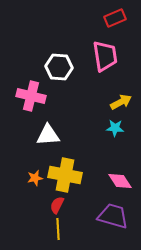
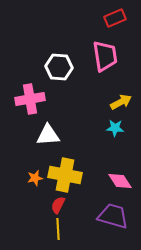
pink cross: moved 1 px left, 3 px down; rotated 24 degrees counterclockwise
red semicircle: moved 1 px right
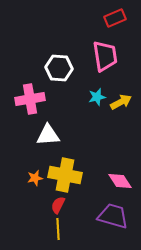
white hexagon: moved 1 px down
cyan star: moved 18 px left, 31 px up; rotated 18 degrees counterclockwise
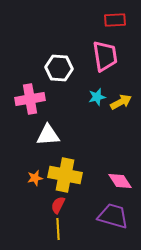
red rectangle: moved 2 px down; rotated 20 degrees clockwise
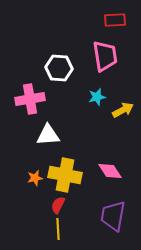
yellow arrow: moved 2 px right, 8 px down
pink diamond: moved 10 px left, 10 px up
purple trapezoid: rotated 96 degrees counterclockwise
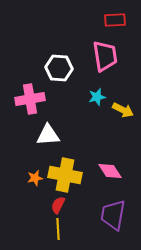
yellow arrow: rotated 55 degrees clockwise
purple trapezoid: moved 1 px up
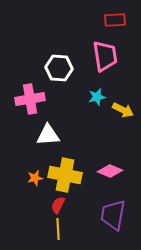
pink diamond: rotated 35 degrees counterclockwise
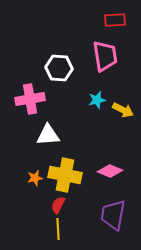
cyan star: moved 3 px down
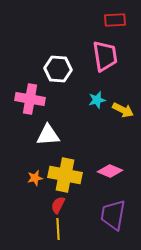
white hexagon: moved 1 px left, 1 px down
pink cross: rotated 20 degrees clockwise
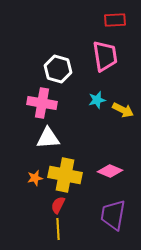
white hexagon: rotated 12 degrees clockwise
pink cross: moved 12 px right, 4 px down
white triangle: moved 3 px down
